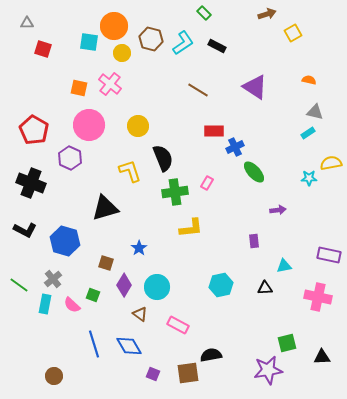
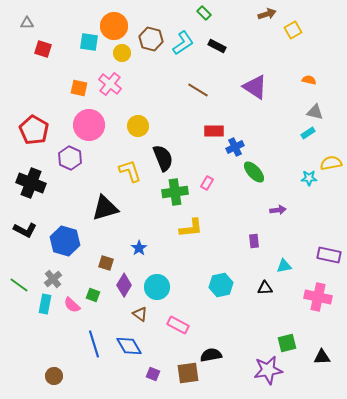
yellow square at (293, 33): moved 3 px up
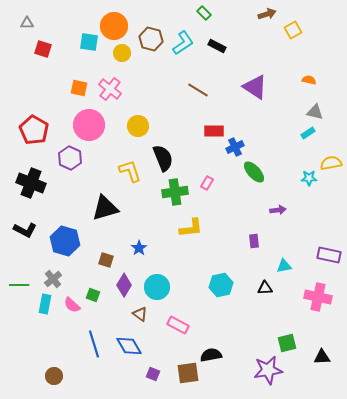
pink cross at (110, 84): moved 5 px down
brown square at (106, 263): moved 3 px up
green line at (19, 285): rotated 36 degrees counterclockwise
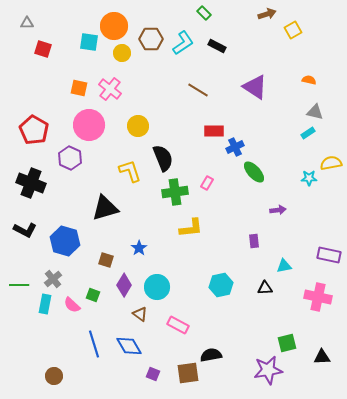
brown hexagon at (151, 39): rotated 15 degrees counterclockwise
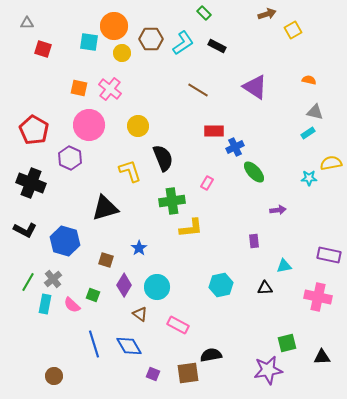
green cross at (175, 192): moved 3 px left, 9 px down
green line at (19, 285): moved 9 px right, 3 px up; rotated 60 degrees counterclockwise
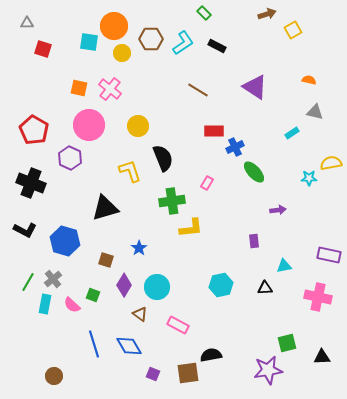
cyan rectangle at (308, 133): moved 16 px left
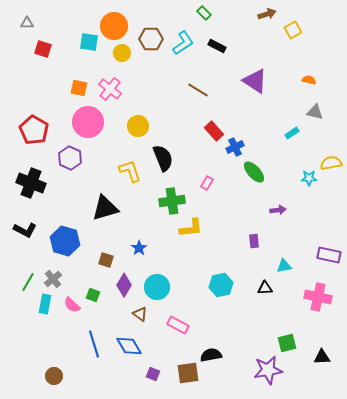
purple triangle at (255, 87): moved 6 px up
pink circle at (89, 125): moved 1 px left, 3 px up
red rectangle at (214, 131): rotated 48 degrees clockwise
